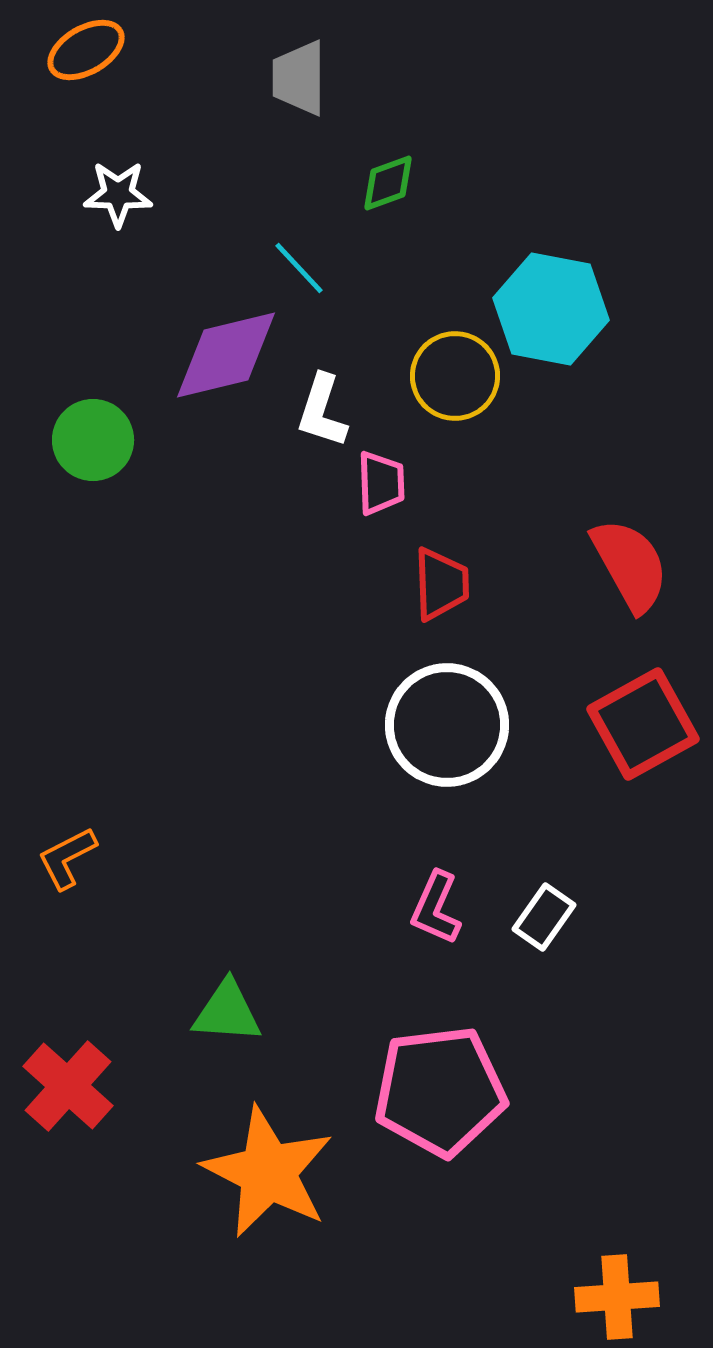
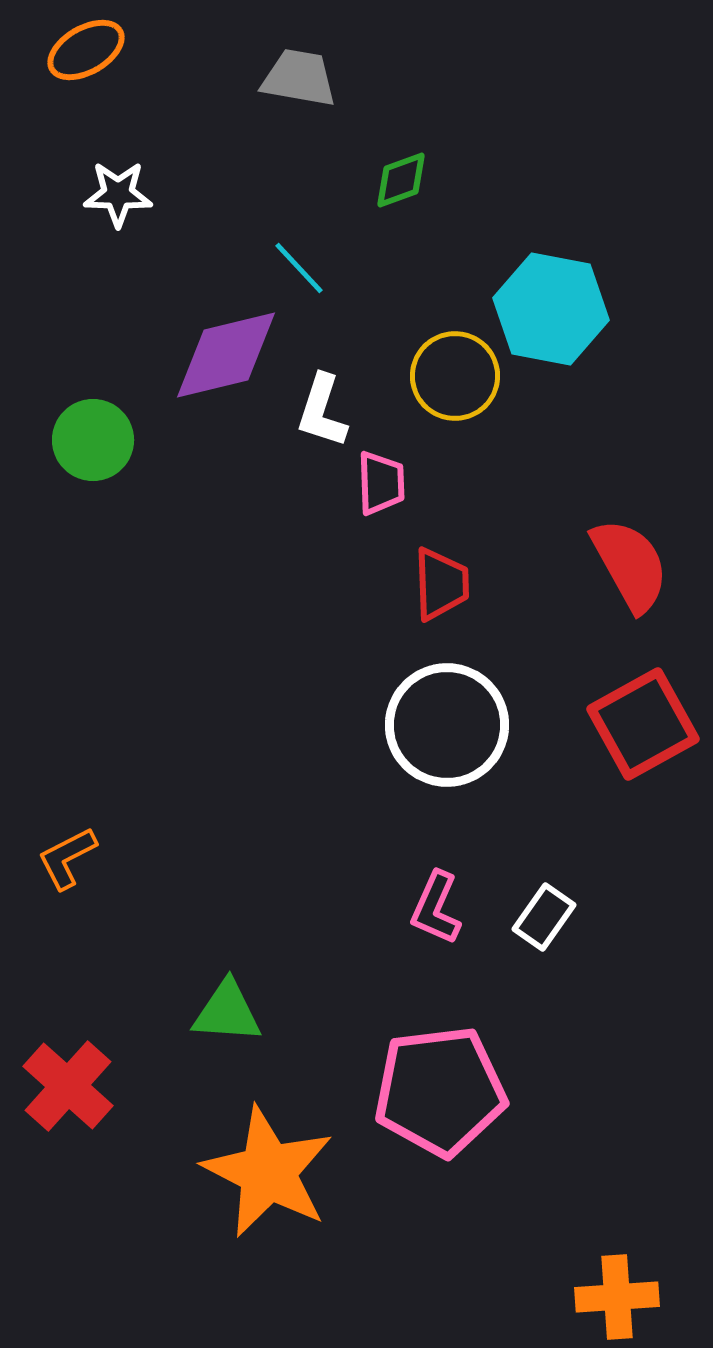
gray trapezoid: rotated 100 degrees clockwise
green diamond: moved 13 px right, 3 px up
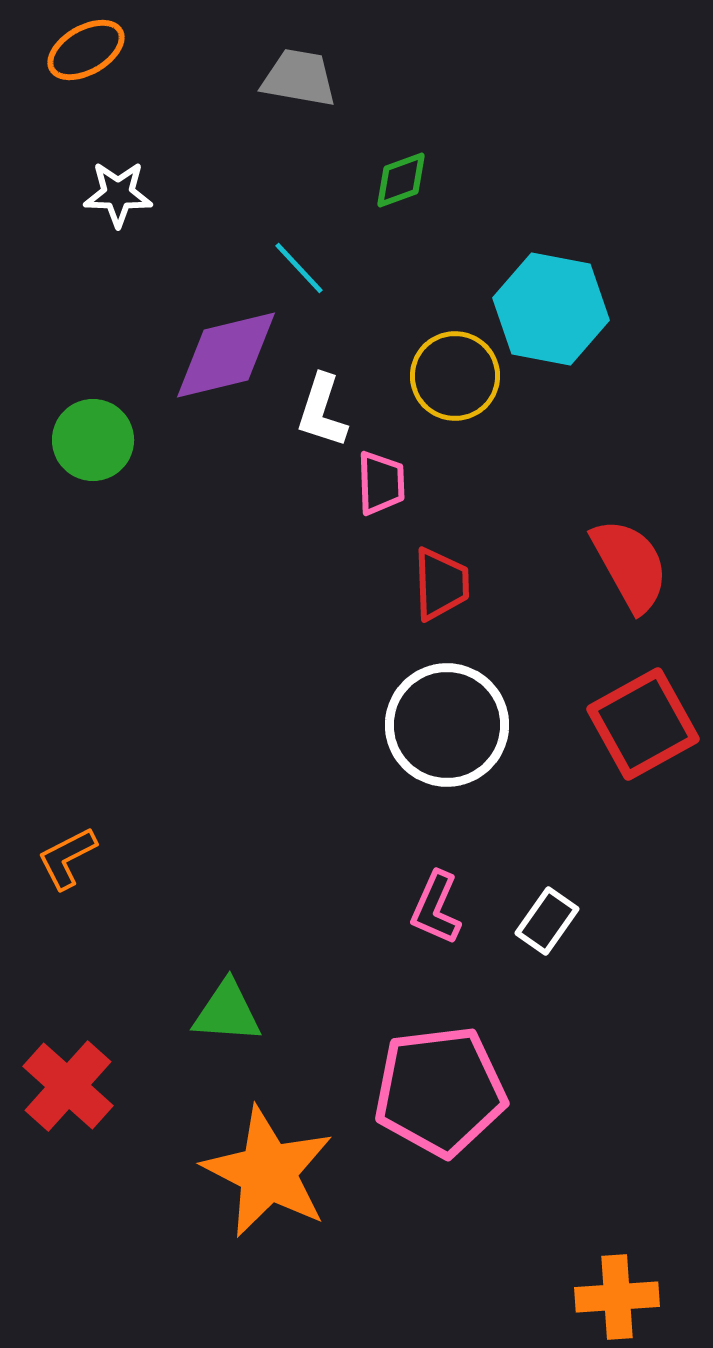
white rectangle: moved 3 px right, 4 px down
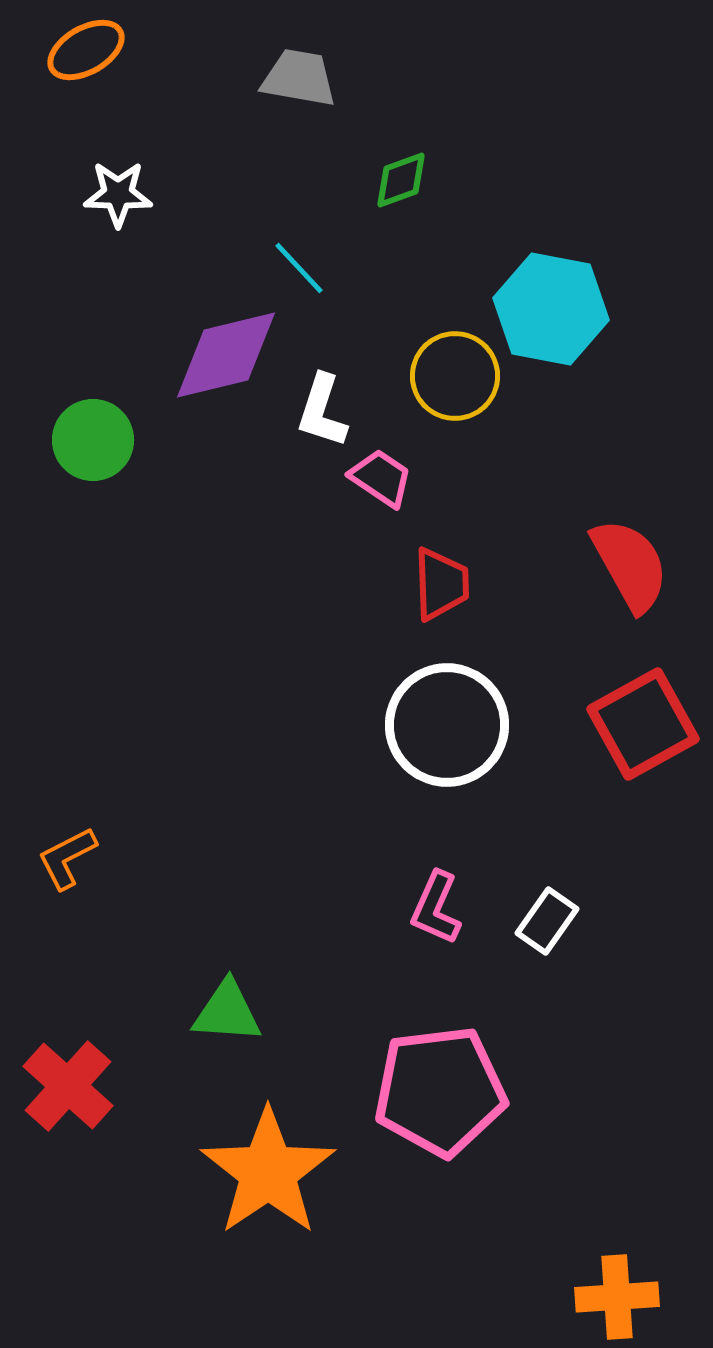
pink trapezoid: moved 5 px up; rotated 54 degrees counterclockwise
orange star: rotated 11 degrees clockwise
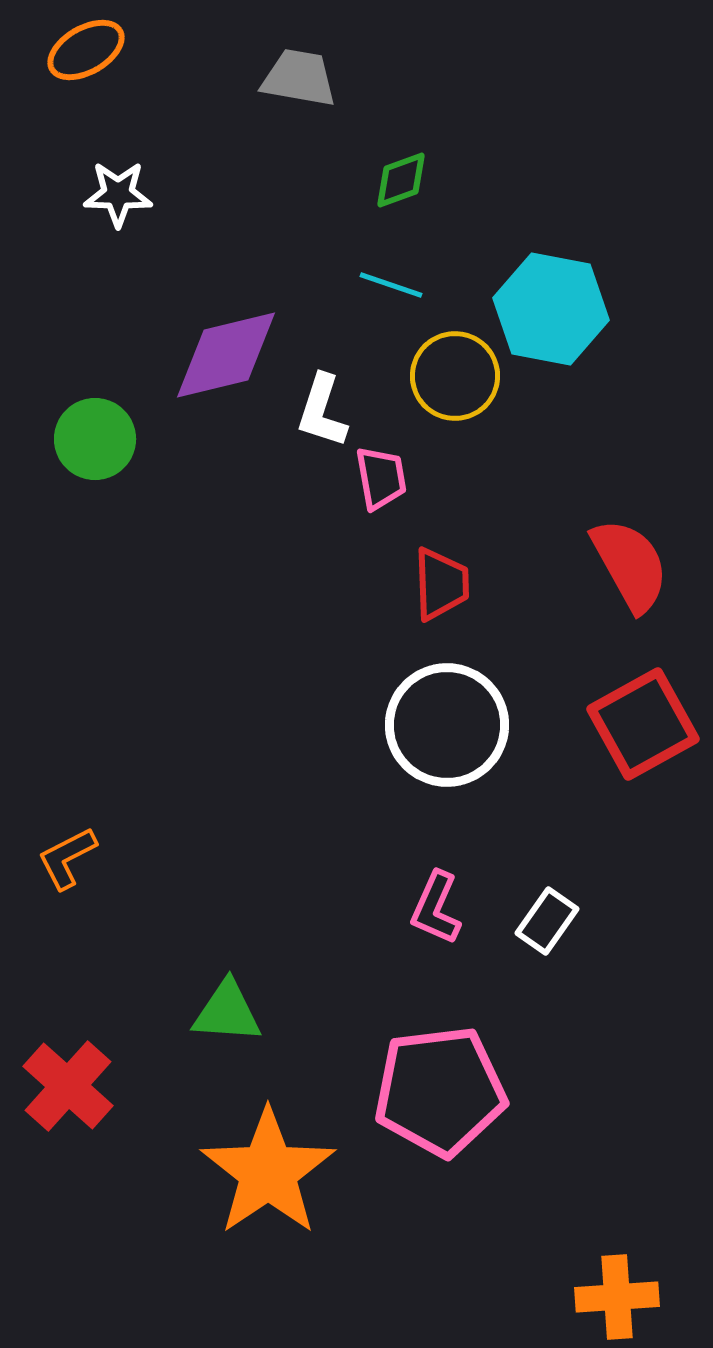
cyan line: moved 92 px right, 17 px down; rotated 28 degrees counterclockwise
green circle: moved 2 px right, 1 px up
pink trapezoid: rotated 46 degrees clockwise
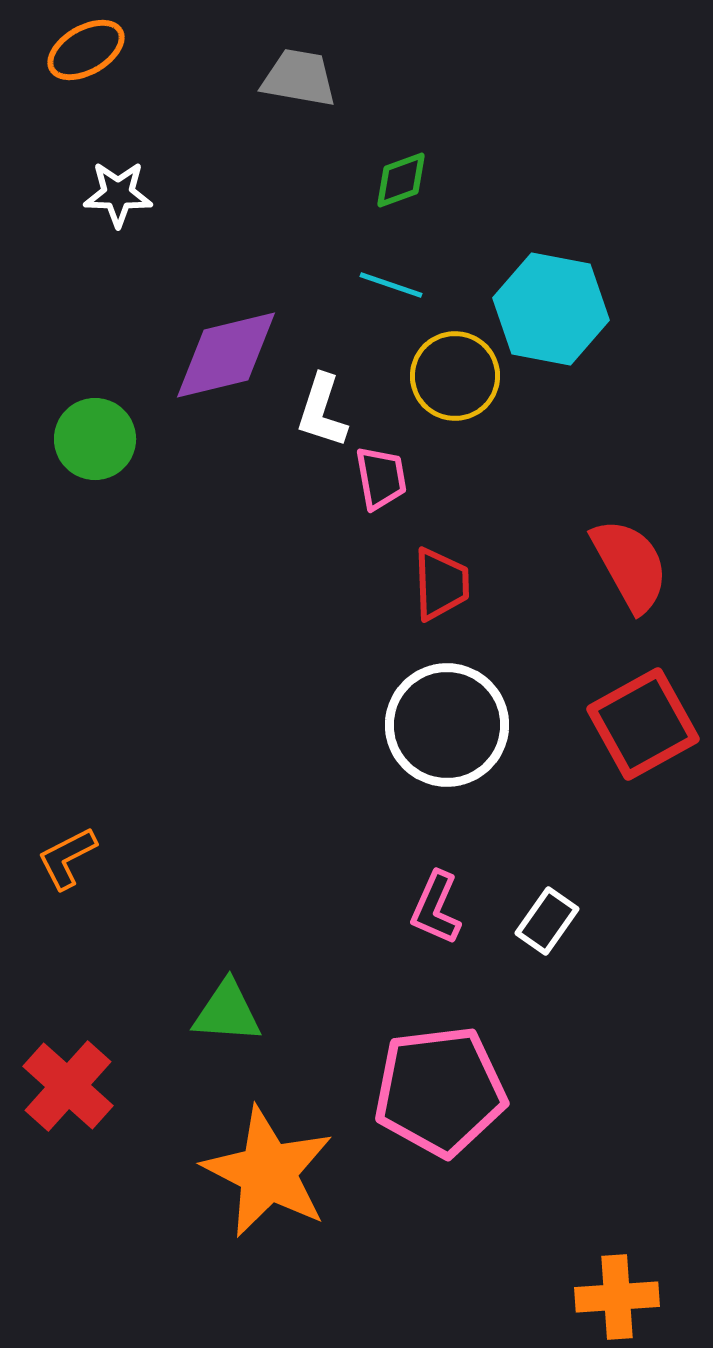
orange star: rotated 11 degrees counterclockwise
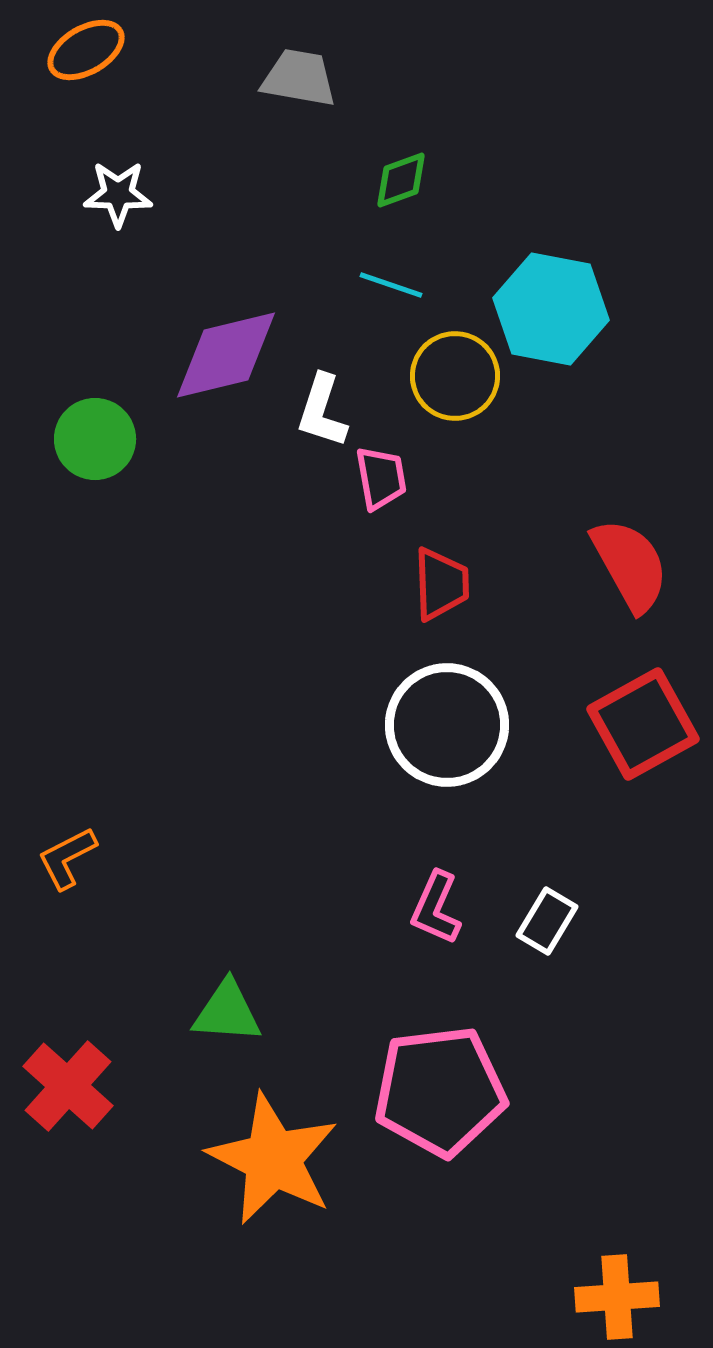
white rectangle: rotated 4 degrees counterclockwise
orange star: moved 5 px right, 13 px up
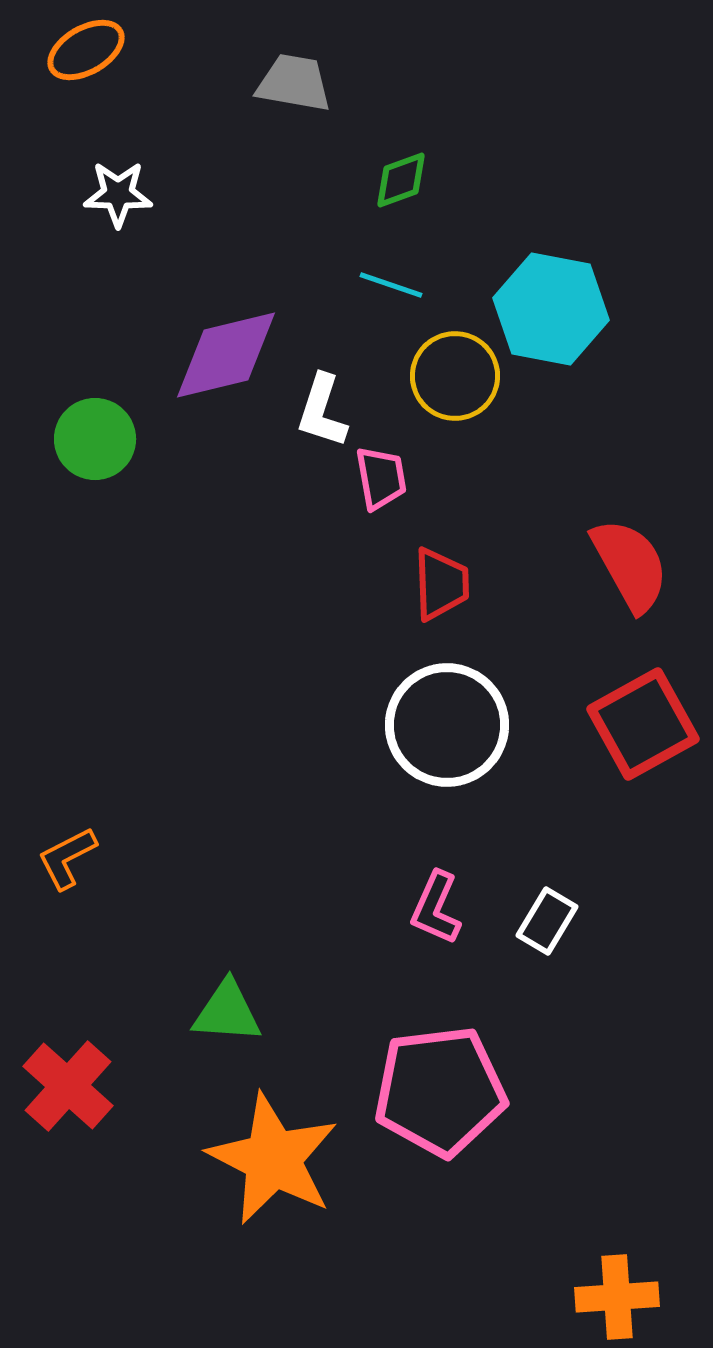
gray trapezoid: moved 5 px left, 5 px down
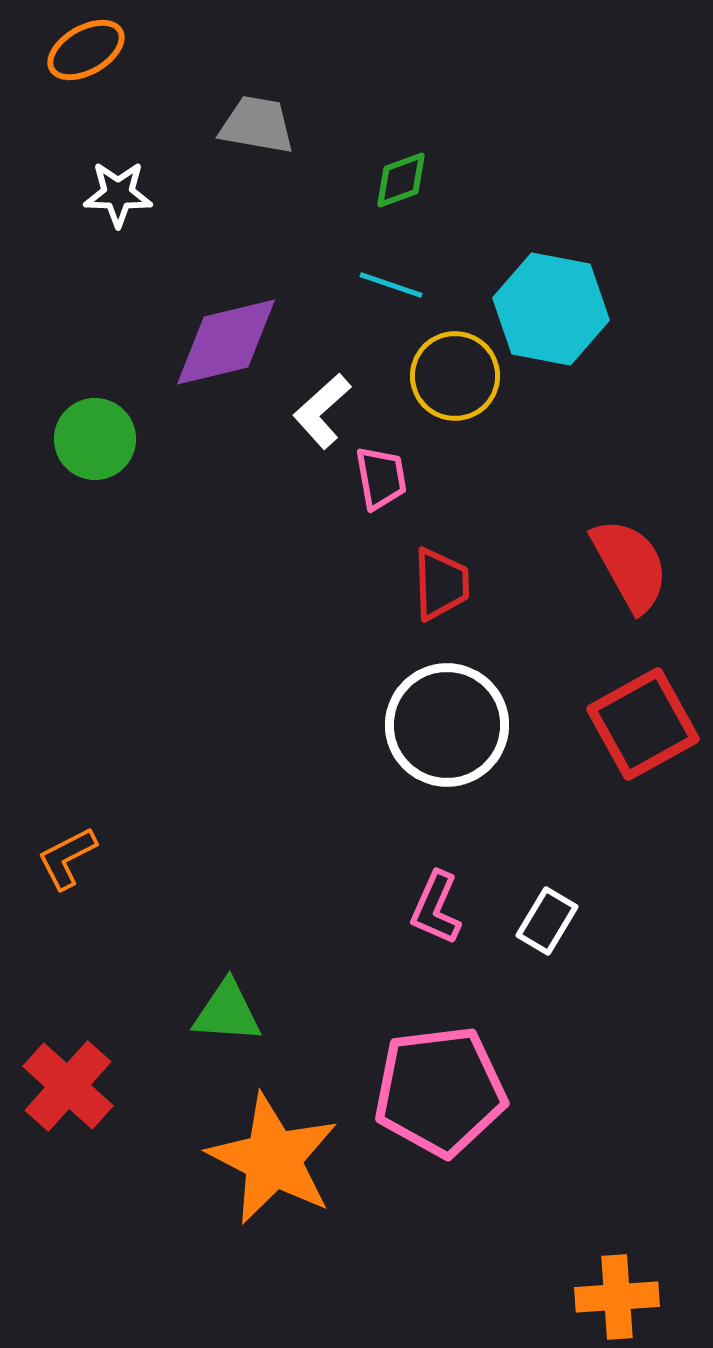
gray trapezoid: moved 37 px left, 42 px down
purple diamond: moved 13 px up
white L-shape: rotated 30 degrees clockwise
